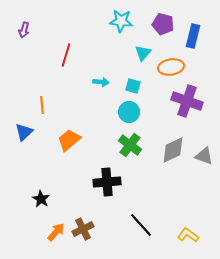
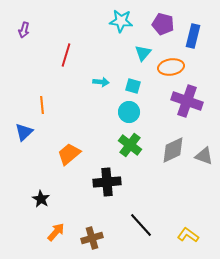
orange trapezoid: moved 14 px down
brown cross: moved 9 px right, 9 px down; rotated 10 degrees clockwise
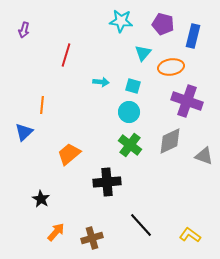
orange line: rotated 12 degrees clockwise
gray diamond: moved 3 px left, 9 px up
yellow L-shape: moved 2 px right
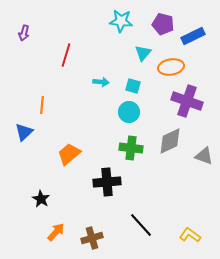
purple arrow: moved 3 px down
blue rectangle: rotated 50 degrees clockwise
green cross: moved 1 px right, 3 px down; rotated 30 degrees counterclockwise
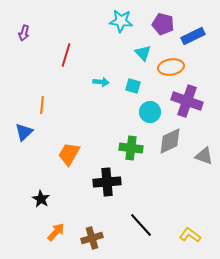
cyan triangle: rotated 24 degrees counterclockwise
cyan circle: moved 21 px right
orange trapezoid: rotated 20 degrees counterclockwise
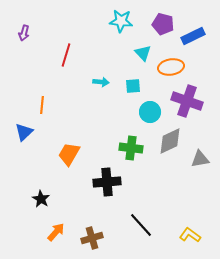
cyan square: rotated 21 degrees counterclockwise
gray triangle: moved 4 px left, 3 px down; rotated 30 degrees counterclockwise
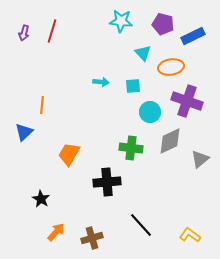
red line: moved 14 px left, 24 px up
gray triangle: rotated 30 degrees counterclockwise
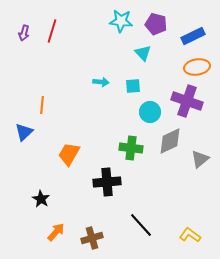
purple pentagon: moved 7 px left
orange ellipse: moved 26 px right
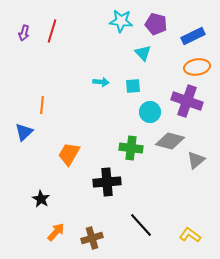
gray diamond: rotated 40 degrees clockwise
gray triangle: moved 4 px left, 1 px down
